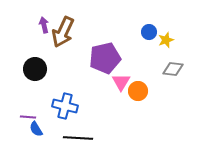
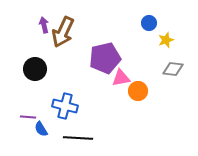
blue circle: moved 9 px up
pink triangle: moved 4 px up; rotated 48 degrees clockwise
blue semicircle: moved 5 px right
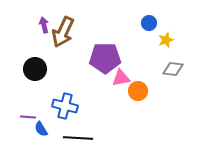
purple pentagon: rotated 12 degrees clockwise
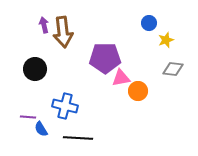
brown arrow: rotated 32 degrees counterclockwise
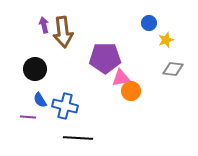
orange circle: moved 7 px left
blue semicircle: moved 1 px left, 29 px up
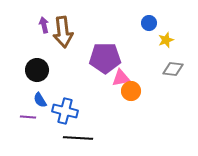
black circle: moved 2 px right, 1 px down
blue cross: moved 5 px down
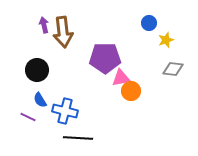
purple line: rotated 21 degrees clockwise
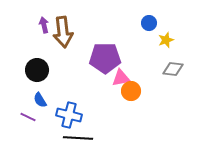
blue cross: moved 4 px right, 4 px down
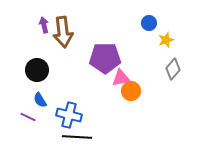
gray diamond: rotated 55 degrees counterclockwise
black line: moved 1 px left, 1 px up
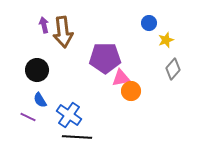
blue cross: rotated 20 degrees clockwise
